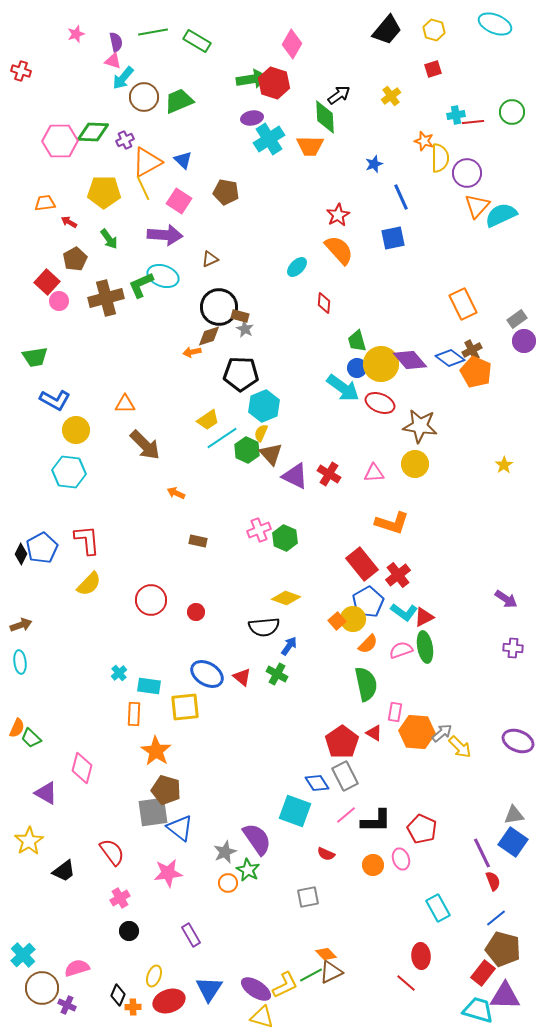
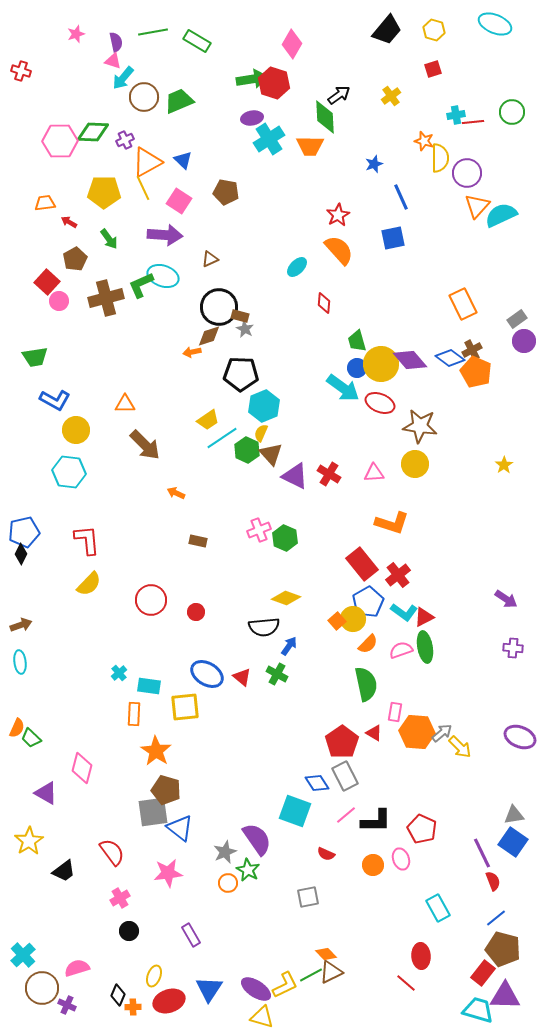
blue pentagon at (42, 548): moved 18 px left, 16 px up; rotated 16 degrees clockwise
purple ellipse at (518, 741): moved 2 px right, 4 px up
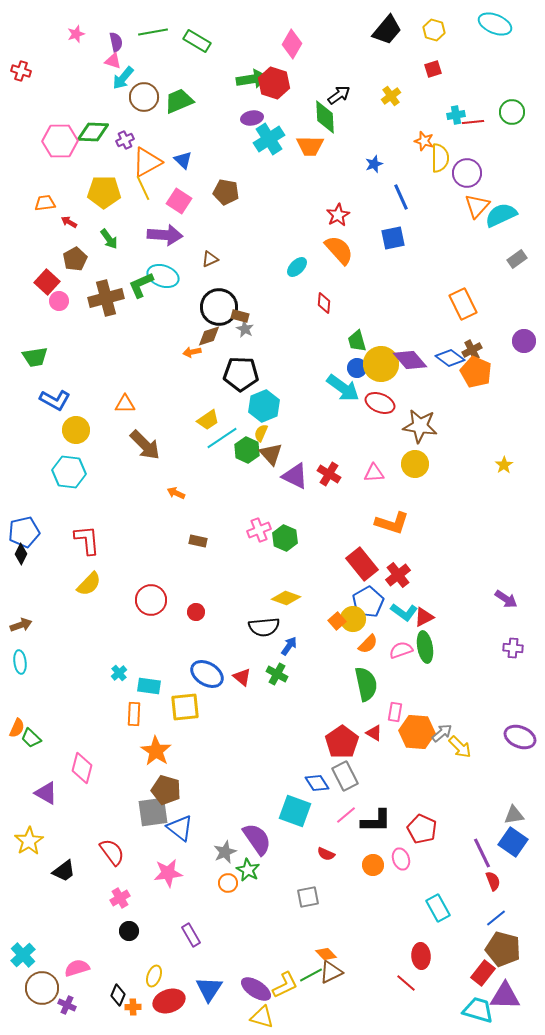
gray rectangle at (517, 319): moved 60 px up
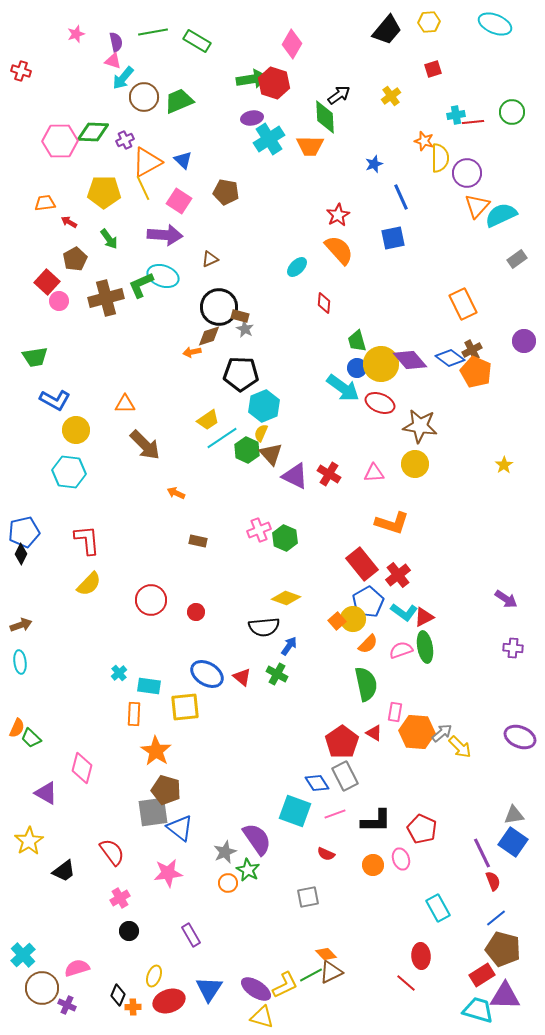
yellow hexagon at (434, 30): moved 5 px left, 8 px up; rotated 20 degrees counterclockwise
pink line at (346, 815): moved 11 px left, 1 px up; rotated 20 degrees clockwise
red rectangle at (483, 973): moved 1 px left, 2 px down; rotated 20 degrees clockwise
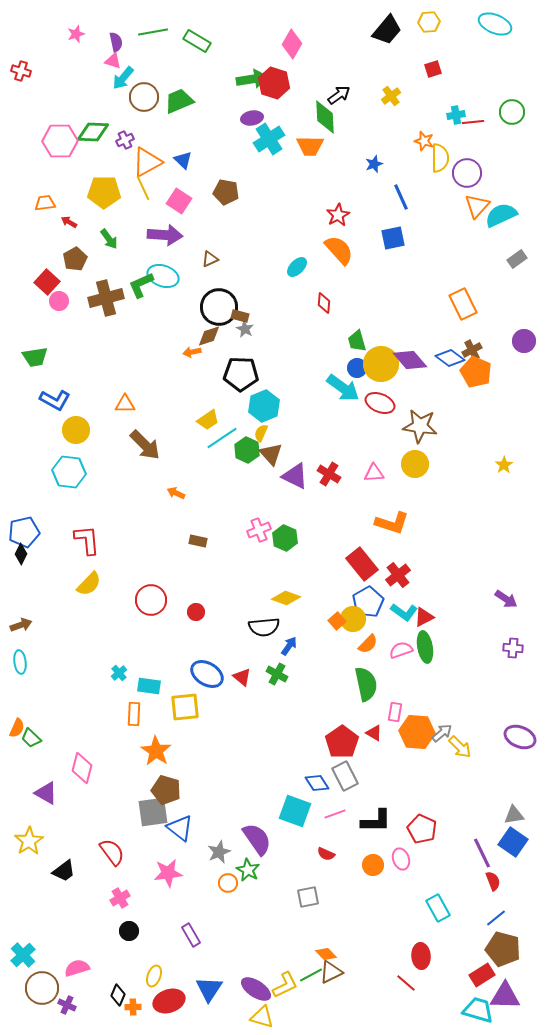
gray star at (225, 852): moved 6 px left
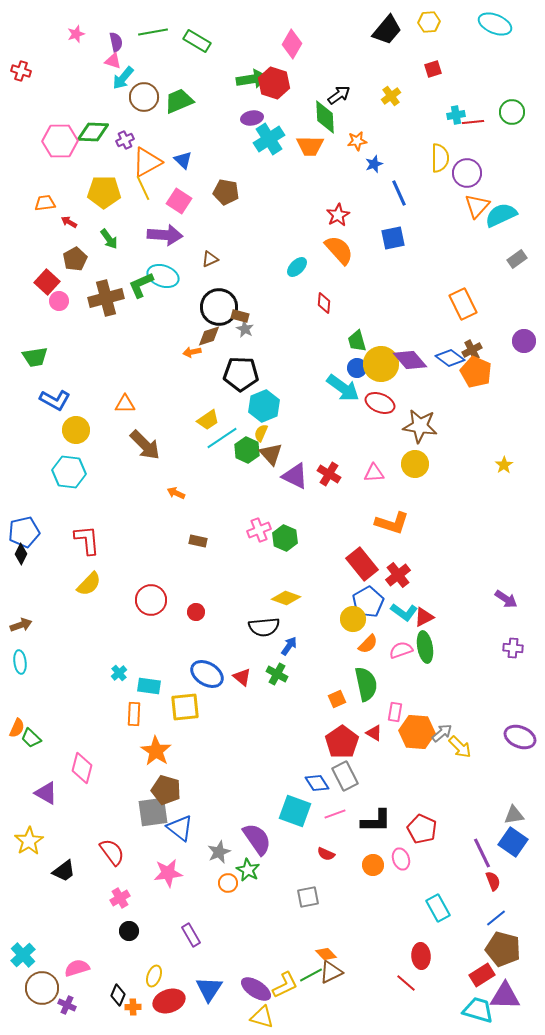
orange star at (424, 141): moved 67 px left; rotated 24 degrees counterclockwise
blue line at (401, 197): moved 2 px left, 4 px up
orange square at (337, 621): moved 78 px down; rotated 18 degrees clockwise
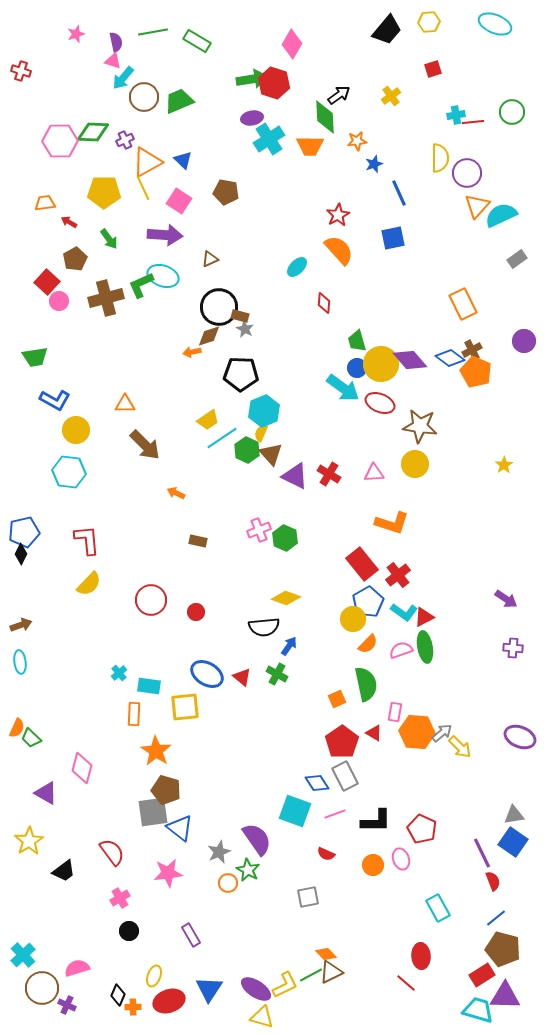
cyan hexagon at (264, 406): moved 5 px down
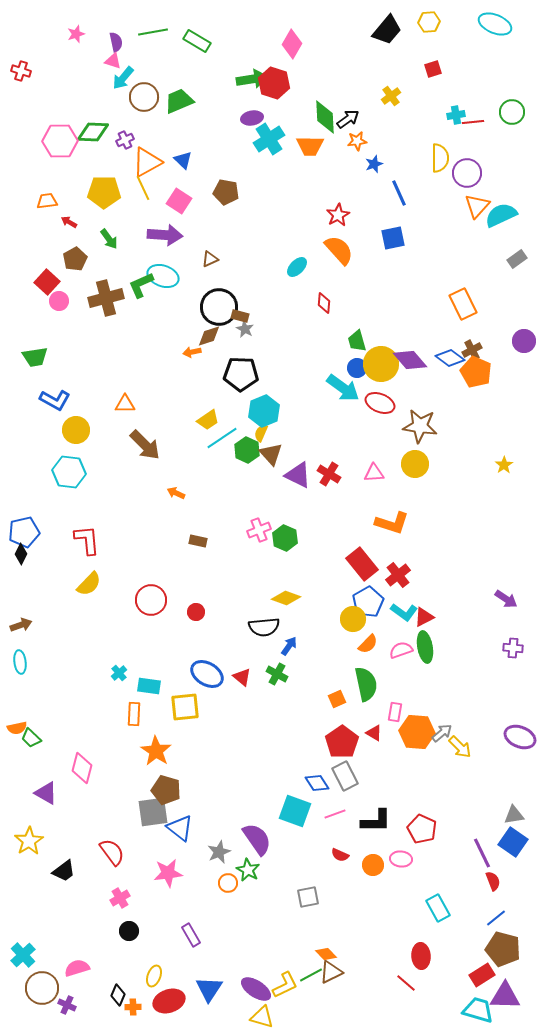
black arrow at (339, 95): moved 9 px right, 24 px down
orange trapezoid at (45, 203): moved 2 px right, 2 px up
purple triangle at (295, 476): moved 3 px right, 1 px up
orange semicircle at (17, 728): rotated 54 degrees clockwise
red semicircle at (326, 854): moved 14 px right, 1 px down
pink ellipse at (401, 859): rotated 65 degrees counterclockwise
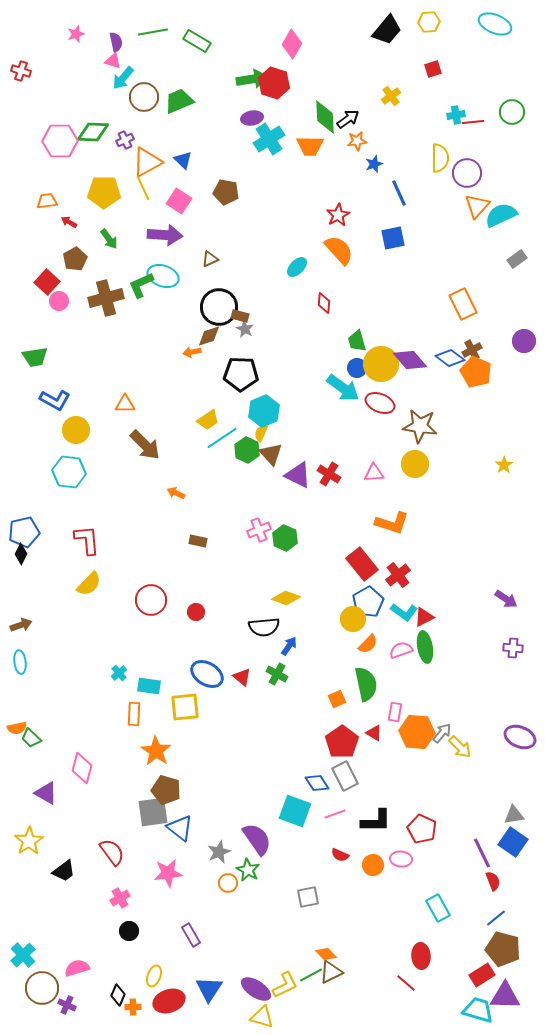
gray arrow at (442, 733): rotated 10 degrees counterclockwise
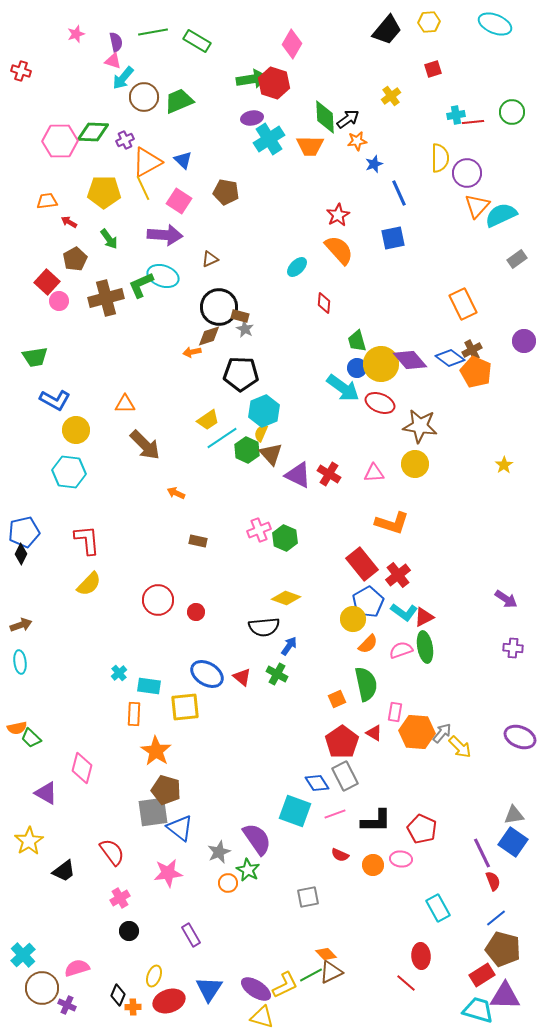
red circle at (151, 600): moved 7 px right
